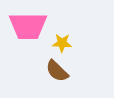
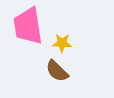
pink trapezoid: rotated 81 degrees clockwise
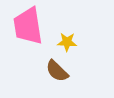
yellow star: moved 5 px right, 1 px up
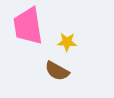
brown semicircle: rotated 15 degrees counterclockwise
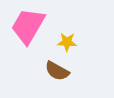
pink trapezoid: rotated 39 degrees clockwise
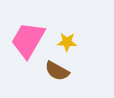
pink trapezoid: moved 14 px down
